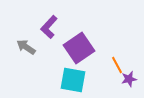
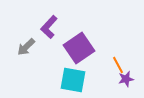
gray arrow: rotated 78 degrees counterclockwise
orange line: moved 1 px right
purple star: moved 3 px left
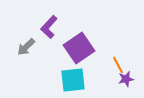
cyan square: rotated 16 degrees counterclockwise
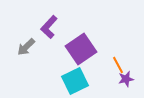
purple square: moved 2 px right, 1 px down
cyan square: moved 2 px right, 1 px down; rotated 20 degrees counterclockwise
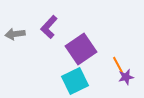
gray arrow: moved 11 px left, 13 px up; rotated 36 degrees clockwise
purple star: moved 2 px up
